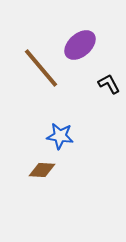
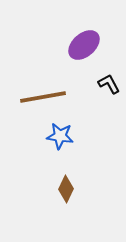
purple ellipse: moved 4 px right
brown line: moved 2 px right, 29 px down; rotated 60 degrees counterclockwise
brown diamond: moved 24 px right, 19 px down; rotated 68 degrees counterclockwise
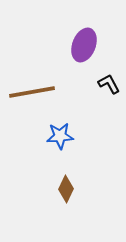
purple ellipse: rotated 28 degrees counterclockwise
brown line: moved 11 px left, 5 px up
blue star: rotated 12 degrees counterclockwise
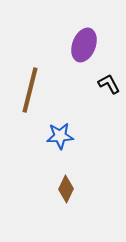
brown line: moved 2 px left, 2 px up; rotated 66 degrees counterclockwise
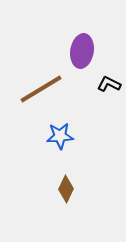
purple ellipse: moved 2 px left, 6 px down; rotated 12 degrees counterclockwise
black L-shape: rotated 35 degrees counterclockwise
brown line: moved 11 px right, 1 px up; rotated 45 degrees clockwise
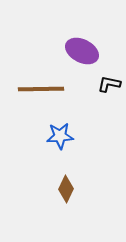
purple ellipse: rotated 72 degrees counterclockwise
black L-shape: rotated 15 degrees counterclockwise
brown line: rotated 30 degrees clockwise
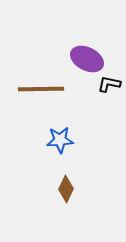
purple ellipse: moved 5 px right, 8 px down
blue star: moved 4 px down
